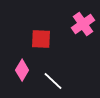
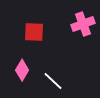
pink cross: rotated 15 degrees clockwise
red square: moved 7 px left, 7 px up
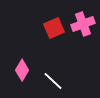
red square: moved 20 px right, 4 px up; rotated 25 degrees counterclockwise
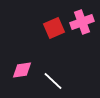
pink cross: moved 1 px left, 2 px up
pink diamond: rotated 50 degrees clockwise
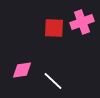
red square: rotated 25 degrees clockwise
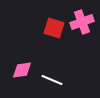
red square: rotated 15 degrees clockwise
white line: moved 1 px left, 1 px up; rotated 20 degrees counterclockwise
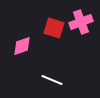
pink cross: moved 1 px left
pink diamond: moved 24 px up; rotated 10 degrees counterclockwise
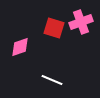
pink diamond: moved 2 px left, 1 px down
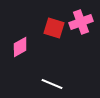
pink diamond: rotated 10 degrees counterclockwise
white line: moved 4 px down
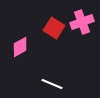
pink cross: moved 1 px right
red square: rotated 15 degrees clockwise
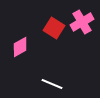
pink cross: rotated 10 degrees counterclockwise
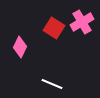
pink diamond: rotated 35 degrees counterclockwise
